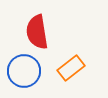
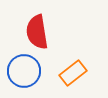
orange rectangle: moved 2 px right, 5 px down
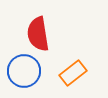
red semicircle: moved 1 px right, 2 px down
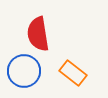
orange rectangle: rotated 76 degrees clockwise
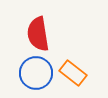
blue circle: moved 12 px right, 2 px down
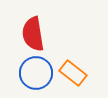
red semicircle: moved 5 px left
